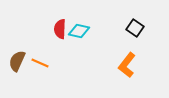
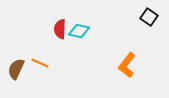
black square: moved 14 px right, 11 px up
brown semicircle: moved 1 px left, 8 px down
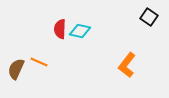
cyan diamond: moved 1 px right
orange line: moved 1 px left, 1 px up
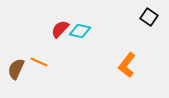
red semicircle: rotated 42 degrees clockwise
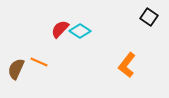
cyan diamond: rotated 20 degrees clockwise
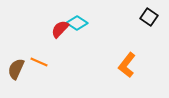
cyan diamond: moved 3 px left, 8 px up
